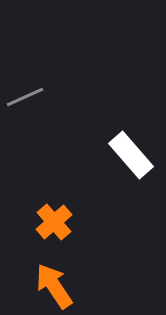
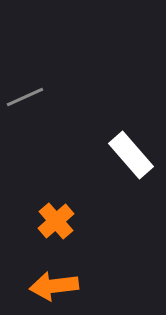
orange cross: moved 2 px right, 1 px up
orange arrow: rotated 63 degrees counterclockwise
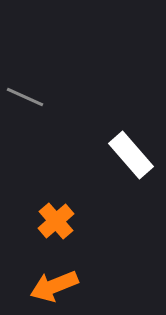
gray line: rotated 48 degrees clockwise
orange arrow: rotated 15 degrees counterclockwise
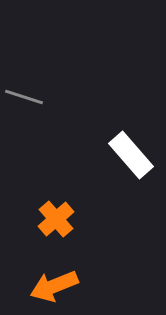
gray line: moved 1 px left; rotated 6 degrees counterclockwise
orange cross: moved 2 px up
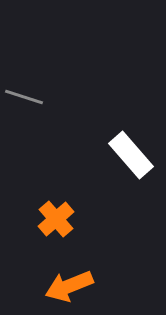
orange arrow: moved 15 px right
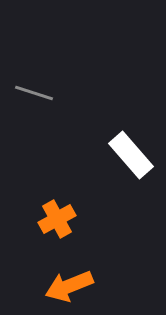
gray line: moved 10 px right, 4 px up
orange cross: moved 1 px right; rotated 12 degrees clockwise
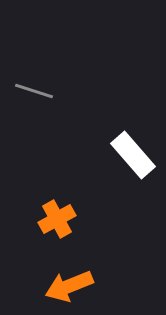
gray line: moved 2 px up
white rectangle: moved 2 px right
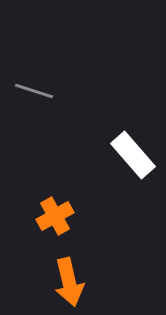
orange cross: moved 2 px left, 3 px up
orange arrow: moved 4 px up; rotated 81 degrees counterclockwise
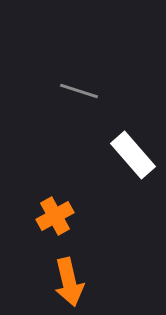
gray line: moved 45 px right
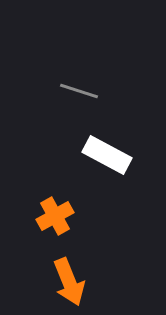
white rectangle: moved 26 px left; rotated 21 degrees counterclockwise
orange arrow: rotated 9 degrees counterclockwise
